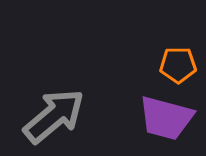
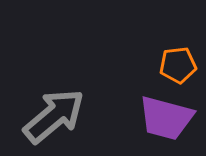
orange pentagon: rotated 6 degrees counterclockwise
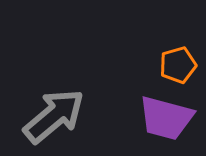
orange pentagon: rotated 9 degrees counterclockwise
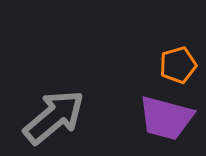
gray arrow: moved 1 px down
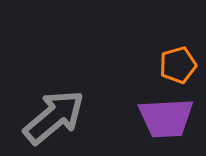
purple trapezoid: rotated 18 degrees counterclockwise
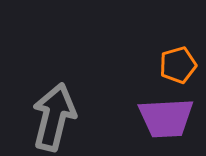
gray arrow: rotated 36 degrees counterclockwise
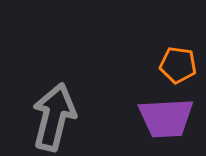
orange pentagon: rotated 24 degrees clockwise
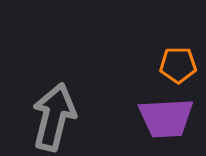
orange pentagon: rotated 9 degrees counterclockwise
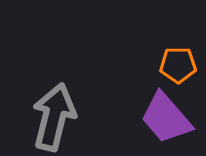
purple trapezoid: rotated 52 degrees clockwise
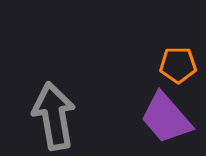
gray arrow: moved 1 px up; rotated 24 degrees counterclockwise
